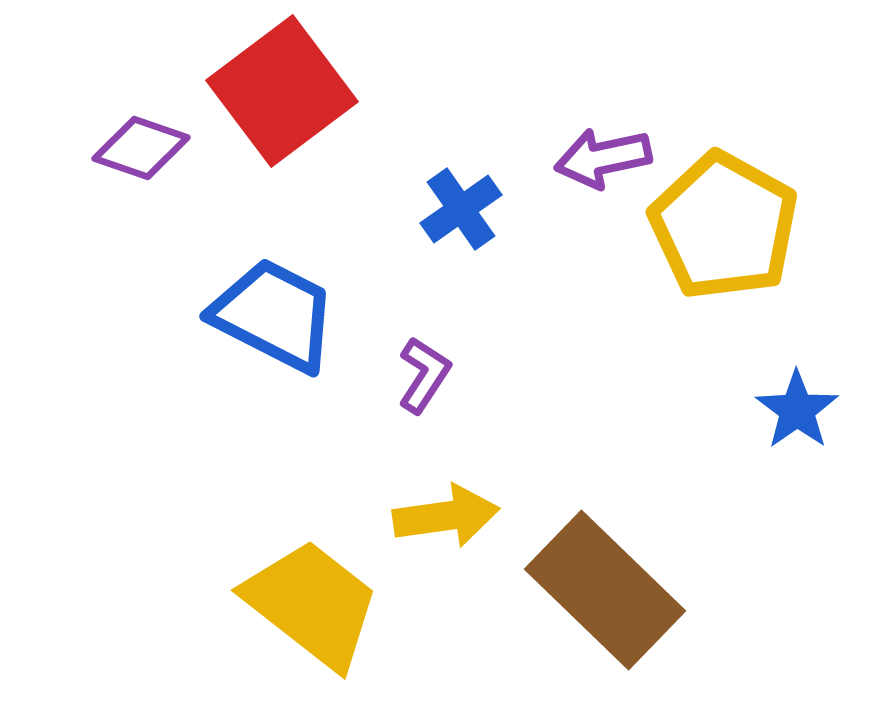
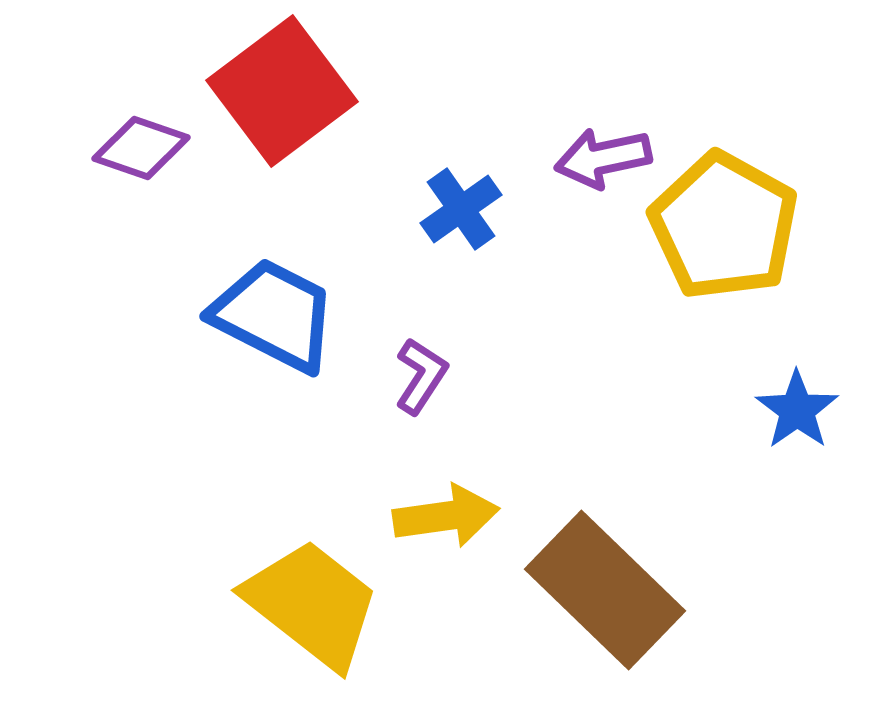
purple L-shape: moved 3 px left, 1 px down
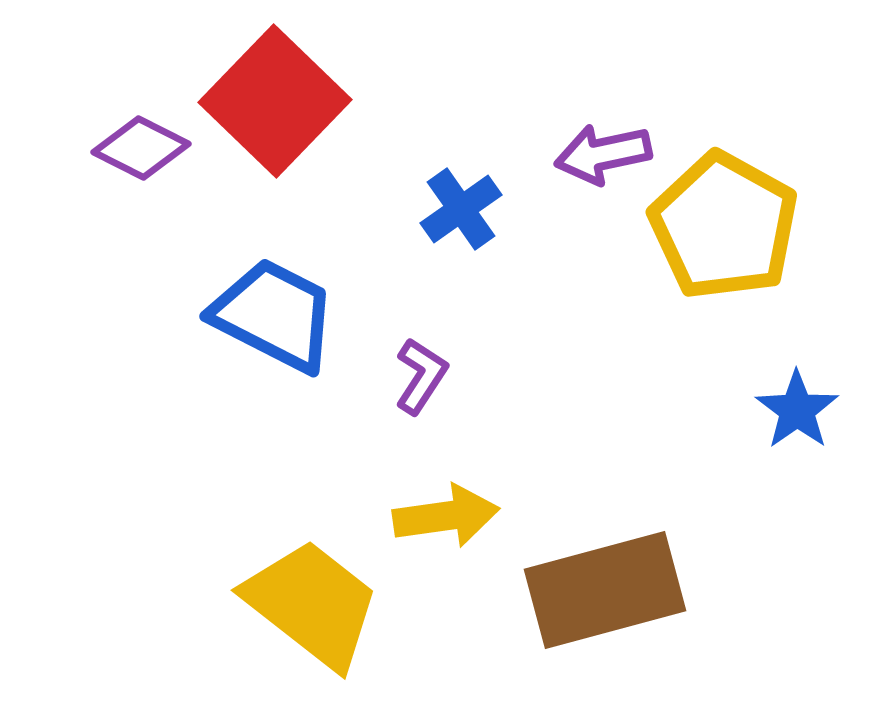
red square: moved 7 px left, 10 px down; rotated 9 degrees counterclockwise
purple diamond: rotated 8 degrees clockwise
purple arrow: moved 4 px up
brown rectangle: rotated 59 degrees counterclockwise
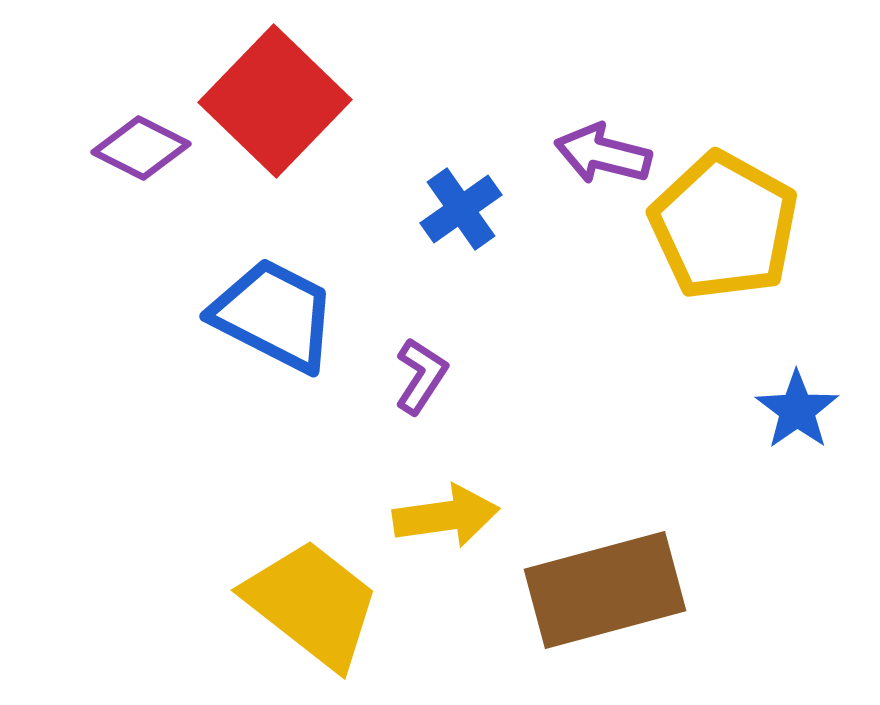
purple arrow: rotated 26 degrees clockwise
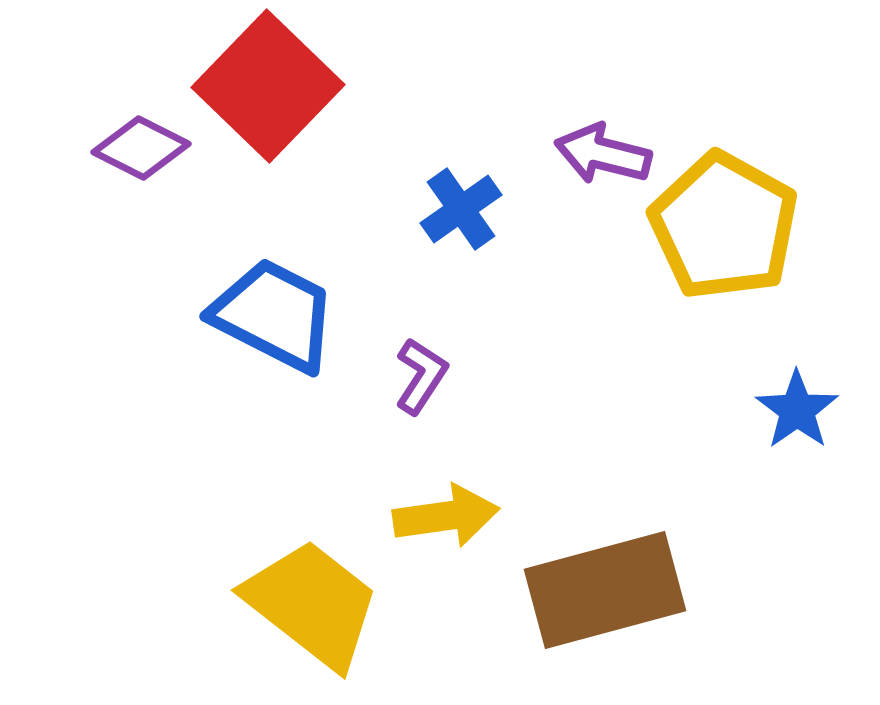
red square: moved 7 px left, 15 px up
